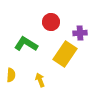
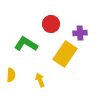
red circle: moved 2 px down
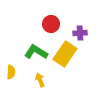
green L-shape: moved 10 px right, 8 px down
yellow semicircle: moved 3 px up
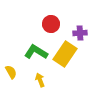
yellow semicircle: rotated 32 degrees counterclockwise
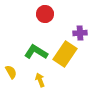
red circle: moved 6 px left, 10 px up
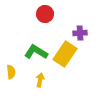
yellow semicircle: rotated 24 degrees clockwise
yellow arrow: rotated 32 degrees clockwise
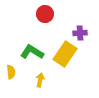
green L-shape: moved 4 px left
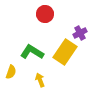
purple cross: rotated 24 degrees counterclockwise
yellow rectangle: moved 2 px up
yellow semicircle: rotated 24 degrees clockwise
yellow arrow: rotated 32 degrees counterclockwise
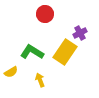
yellow semicircle: rotated 40 degrees clockwise
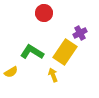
red circle: moved 1 px left, 1 px up
yellow arrow: moved 13 px right, 5 px up
